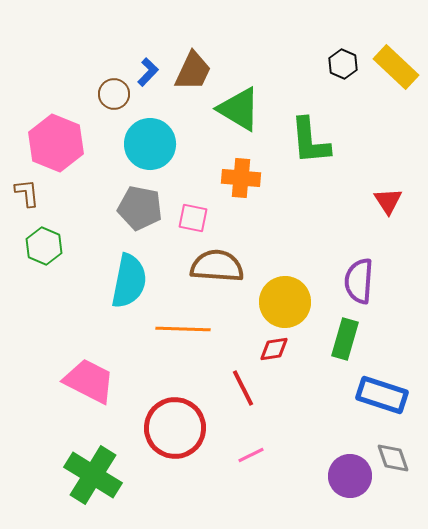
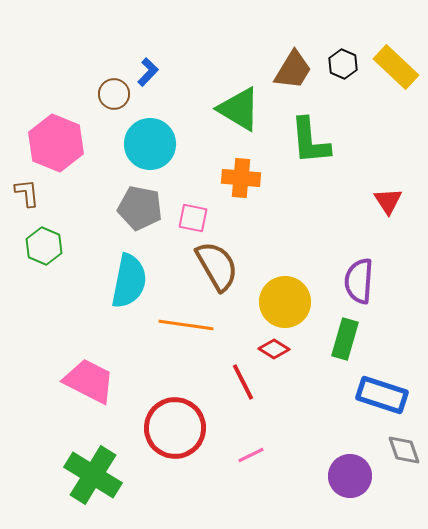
brown trapezoid: moved 100 px right, 1 px up; rotated 6 degrees clockwise
brown semicircle: rotated 56 degrees clockwise
orange line: moved 3 px right, 4 px up; rotated 6 degrees clockwise
red diamond: rotated 40 degrees clockwise
red line: moved 6 px up
gray diamond: moved 11 px right, 8 px up
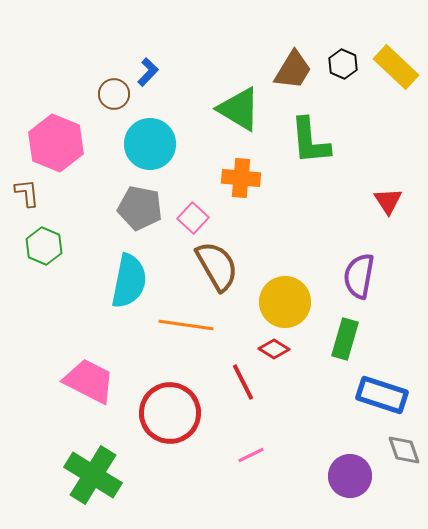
pink square: rotated 32 degrees clockwise
purple semicircle: moved 5 px up; rotated 6 degrees clockwise
red circle: moved 5 px left, 15 px up
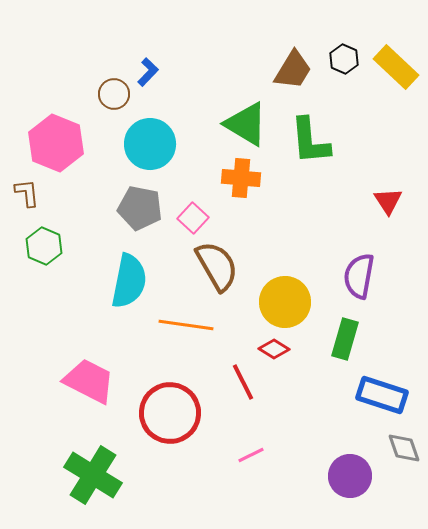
black hexagon: moved 1 px right, 5 px up
green triangle: moved 7 px right, 15 px down
gray diamond: moved 2 px up
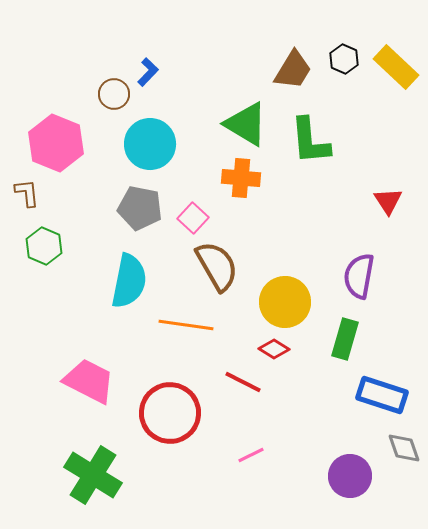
red line: rotated 36 degrees counterclockwise
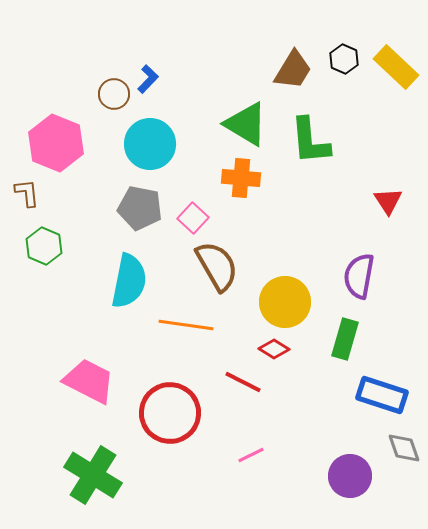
blue L-shape: moved 7 px down
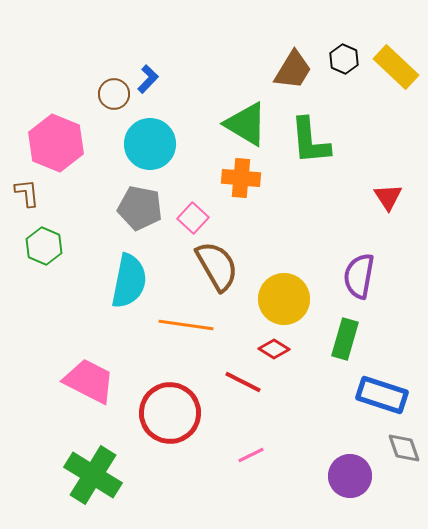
red triangle: moved 4 px up
yellow circle: moved 1 px left, 3 px up
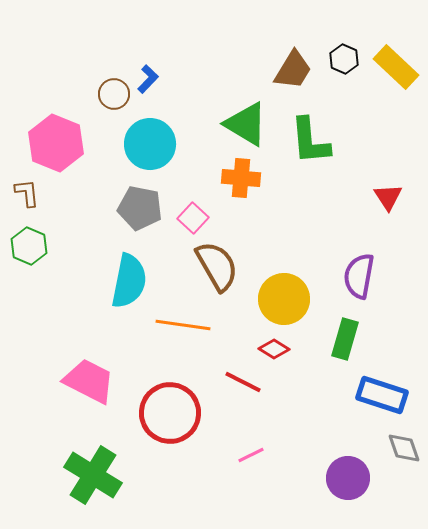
green hexagon: moved 15 px left
orange line: moved 3 px left
purple circle: moved 2 px left, 2 px down
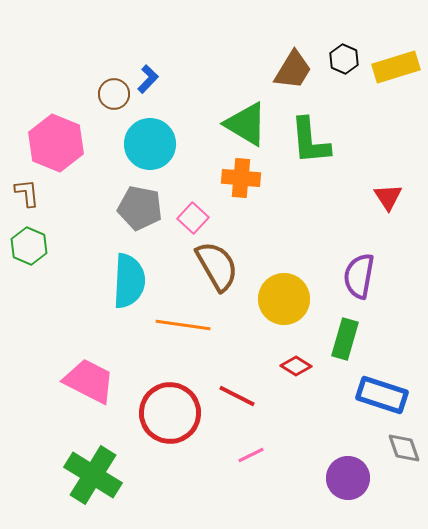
yellow rectangle: rotated 60 degrees counterclockwise
cyan semicircle: rotated 8 degrees counterclockwise
red diamond: moved 22 px right, 17 px down
red line: moved 6 px left, 14 px down
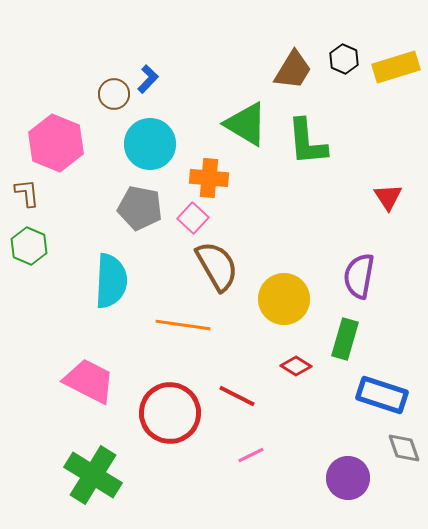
green L-shape: moved 3 px left, 1 px down
orange cross: moved 32 px left
cyan semicircle: moved 18 px left
